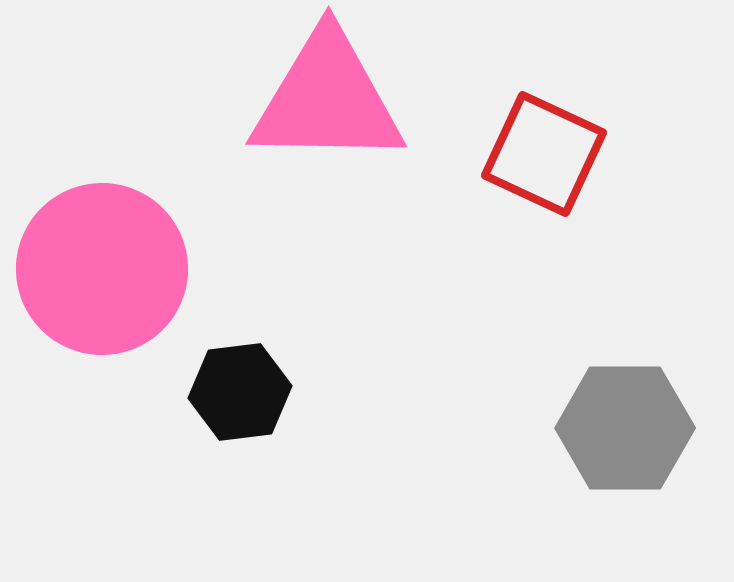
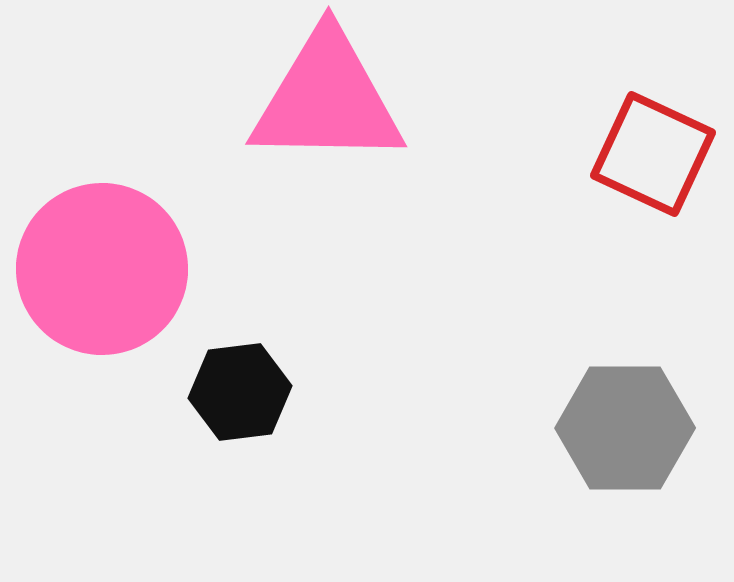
red square: moved 109 px right
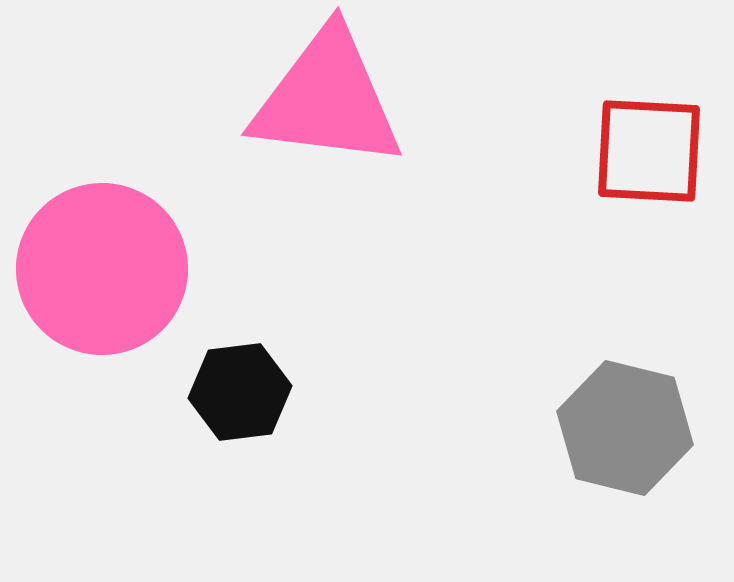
pink triangle: rotated 6 degrees clockwise
red square: moved 4 px left, 3 px up; rotated 22 degrees counterclockwise
gray hexagon: rotated 14 degrees clockwise
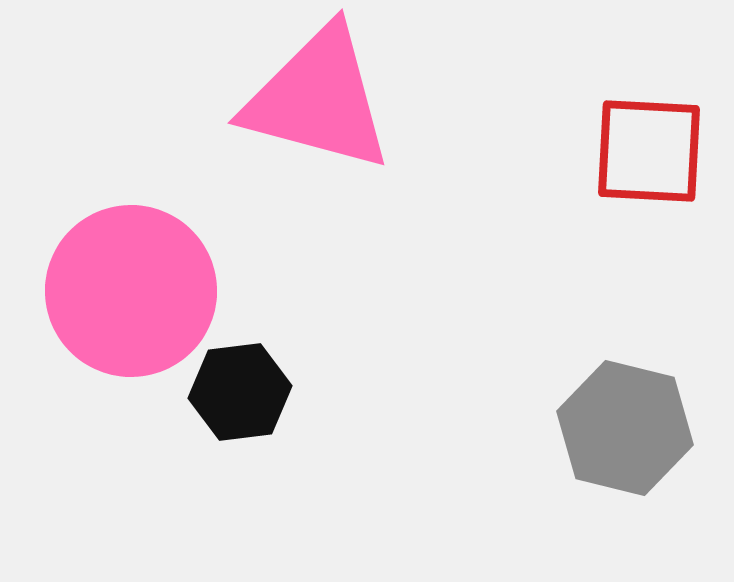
pink triangle: moved 9 px left; rotated 8 degrees clockwise
pink circle: moved 29 px right, 22 px down
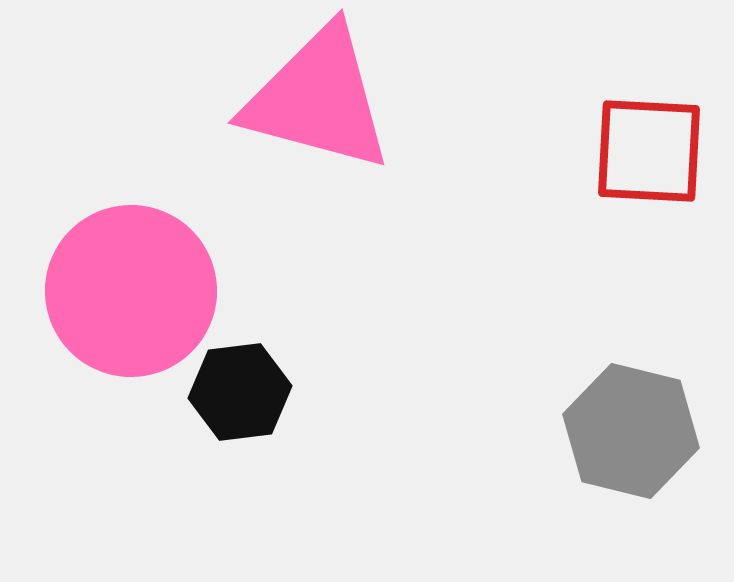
gray hexagon: moved 6 px right, 3 px down
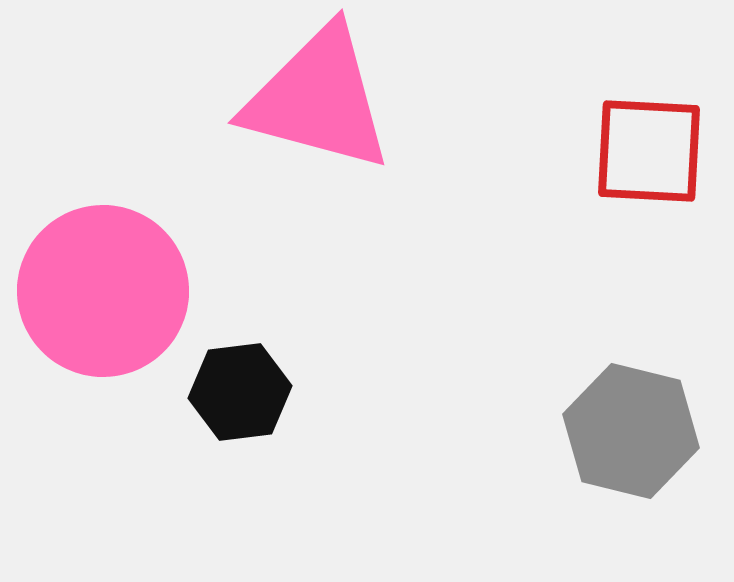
pink circle: moved 28 px left
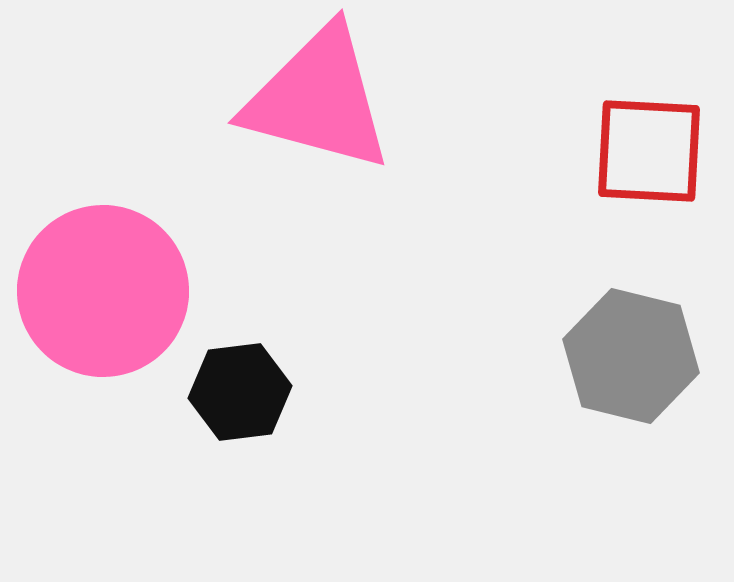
gray hexagon: moved 75 px up
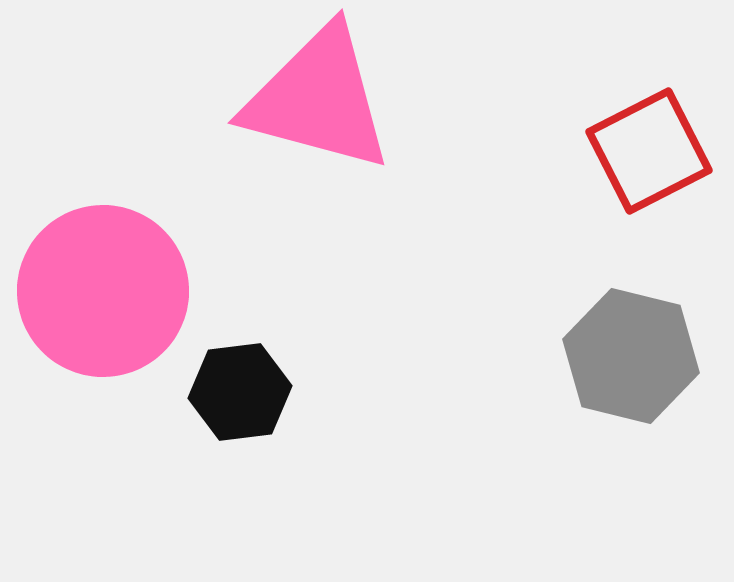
red square: rotated 30 degrees counterclockwise
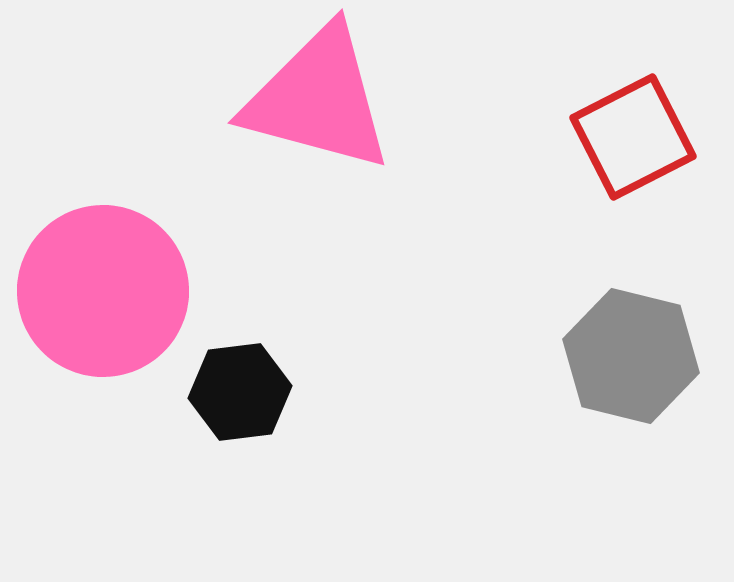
red square: moved 16 px left, 14 px up
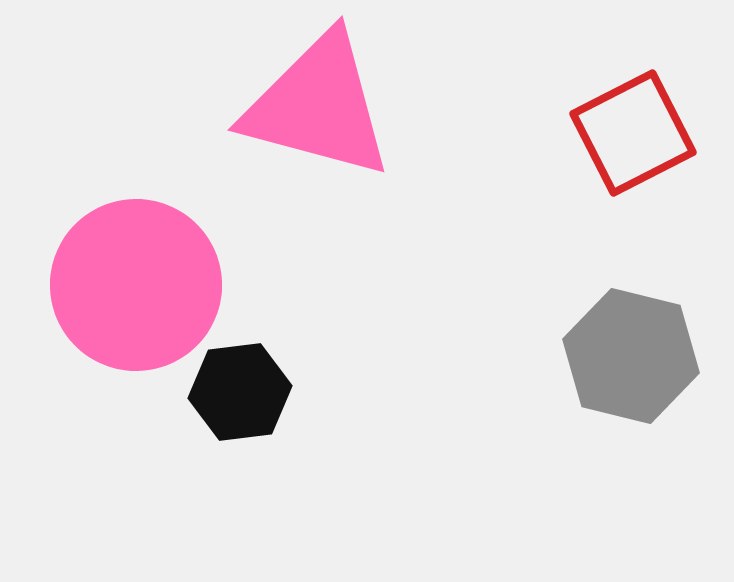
pink triangle: moved 7 px down
red square: moved 4 px up
pink circle: moved 33 px right, 6 px up
